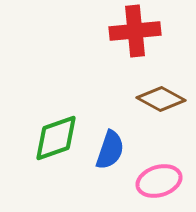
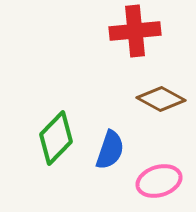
green diamond: rotated 26 degrees counterclockwise
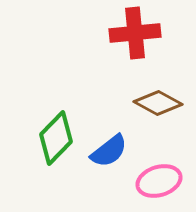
red cross: moved 2 px down
brown diamond: moved 3 px left, 4 px down
blue semicircle: moved 1 px left, 1 px down; rotated 33 degrees clockwise
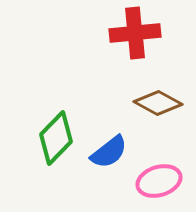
blue semicircle: moved 1 px down
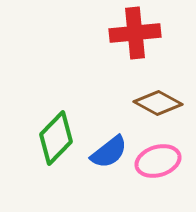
pink ellipse: moved 1 px left, 20 px up
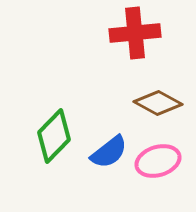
green diamond: moved 2 px left, 2 px up
